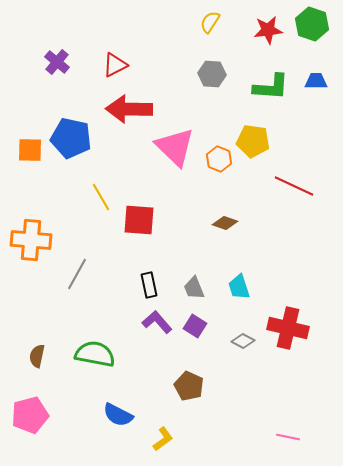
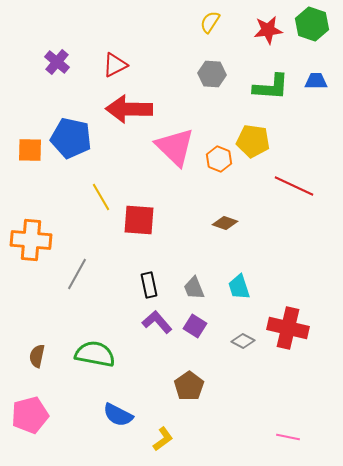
brown pentagon: rotated 12 degrees clockwise
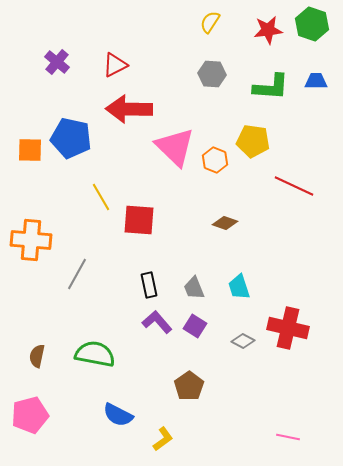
orange hexagon: moved 4 px left, 1 px down
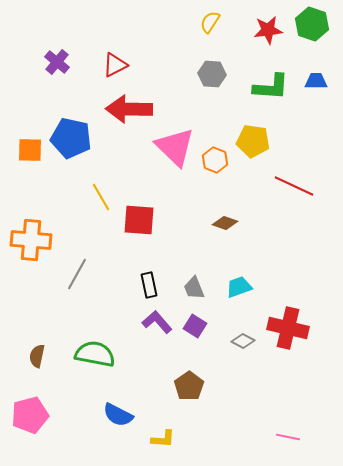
cyan trapezoid: rotated 88 degrees clockwise
yellow L-shape: rotated 40 degrees clockwise
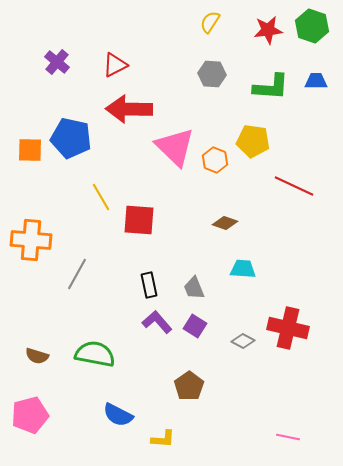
green hexagon: moved 2 px down
cyan trapezoid: moved 4 px right, 18 px up; rotated 24 degrees clockwise
brown semicircle: rotated 85 degrees counterclockwise
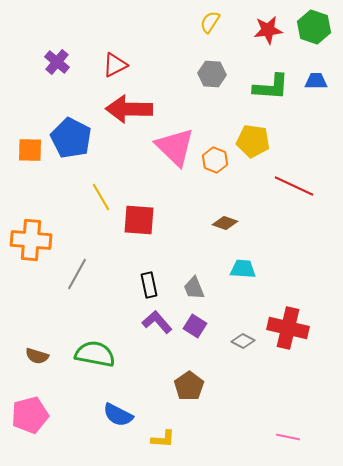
green hexagon: moved 2 px right, 1 px down
blue pentagon: rotated 15 degrees clockwise
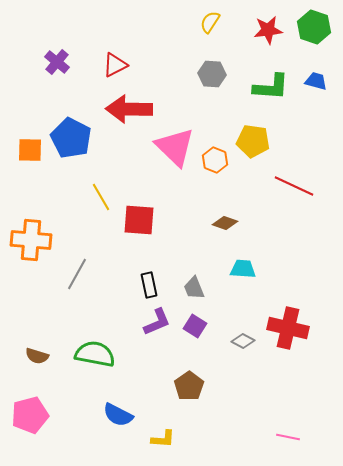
blue trapezoid: rotated 15 degrees clockwise
purple L-shape: rotated 108 degrees clockwise
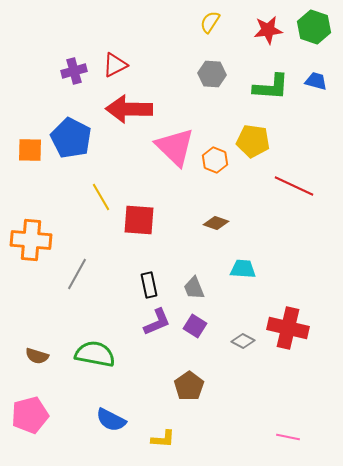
purple cross: moved 17 px right, 9 px down; rotated 35 degrees clockwise
brown diamond: moved 9 px left
blue semicircle: moved 7 px left, 5 px down
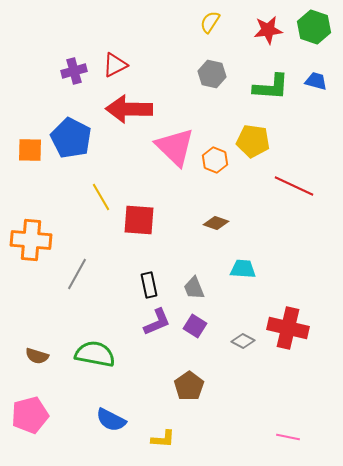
gray hexagon: rotated 8 degrees clockwise
